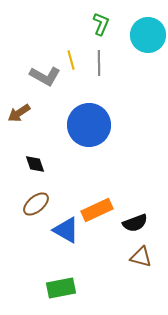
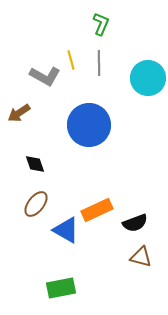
cyan circle: moved 43 px down
brown ellipse: rotated 12 degrees counterclockwise
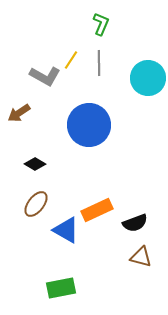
yellow line: rotated 48 degrees clockwise
black diamond: rotated 40 degrees counterclockwise
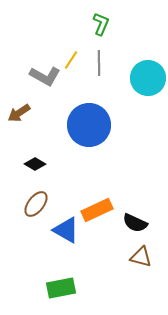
black semicircle: rotated 45 degrees clockwise
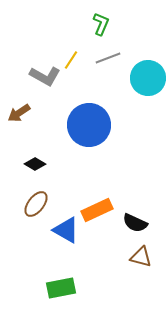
gray line: moved 9 px right, 5 px up; rotated 70 degrees clockwise
